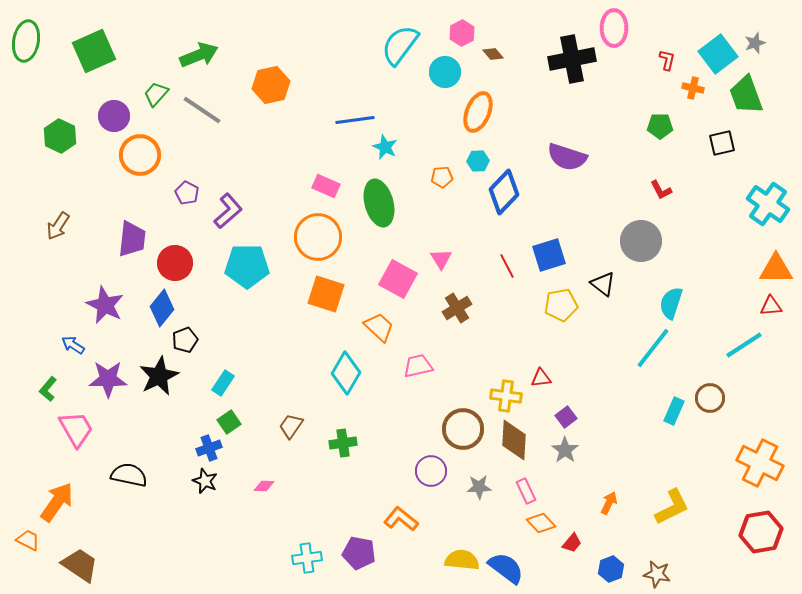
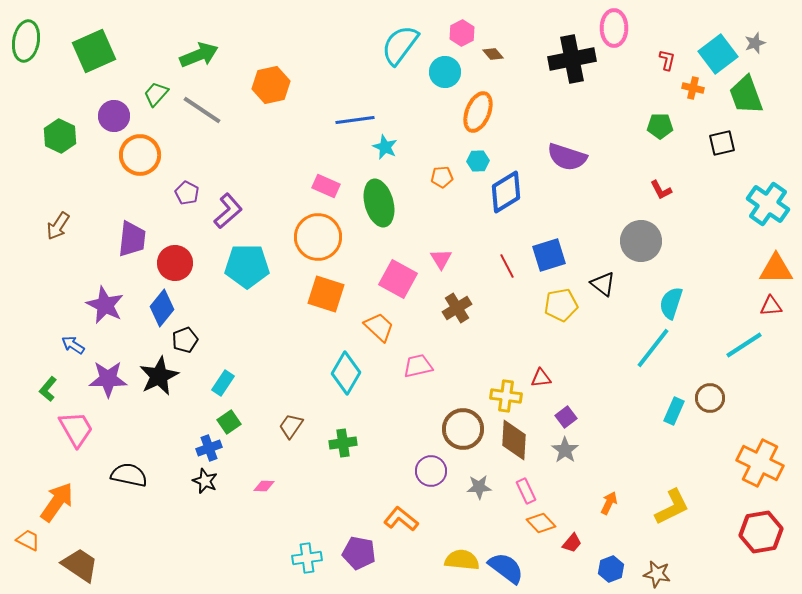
blue diamond at (504, 192): moved 2 px right; rotated 15 degrees clockwise
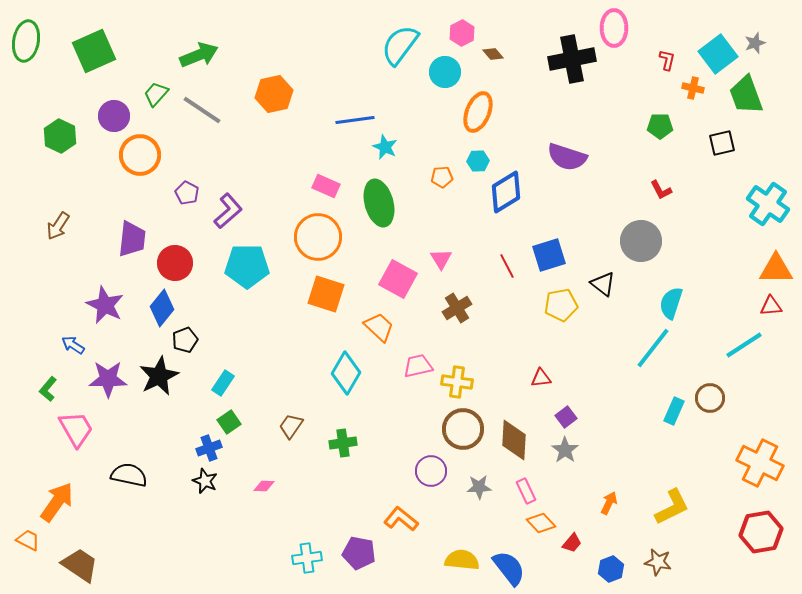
orange hexagon at (271, 85): moved 3 px right, 9 px down
yellow cross at (506, 396): moved 49 px left, 14 px up
blue semicircle at (506, 568): moved 3 px right; rotated 15 degrees clockwise
brown star at (657, 574): moved 1 px right, 12 px up
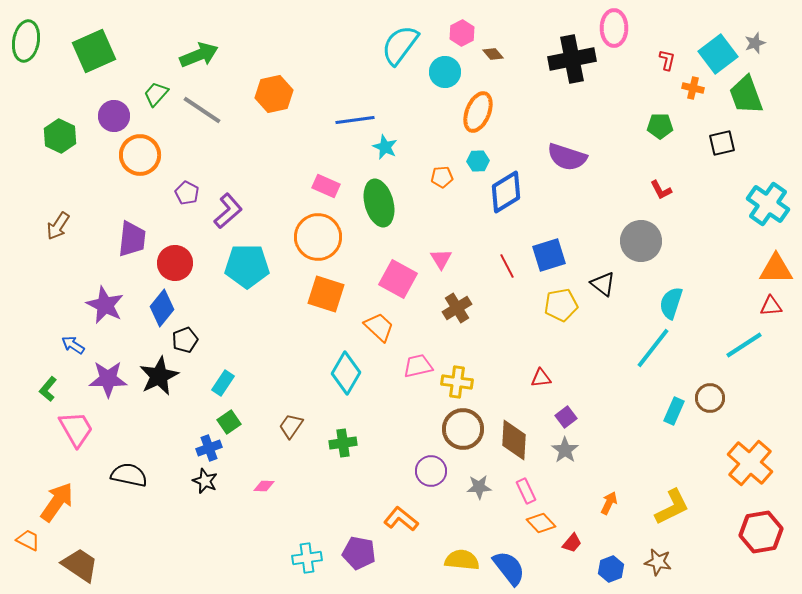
orange cross at (760, 463): moved 10 px left; rotated 15 degrees clockwise
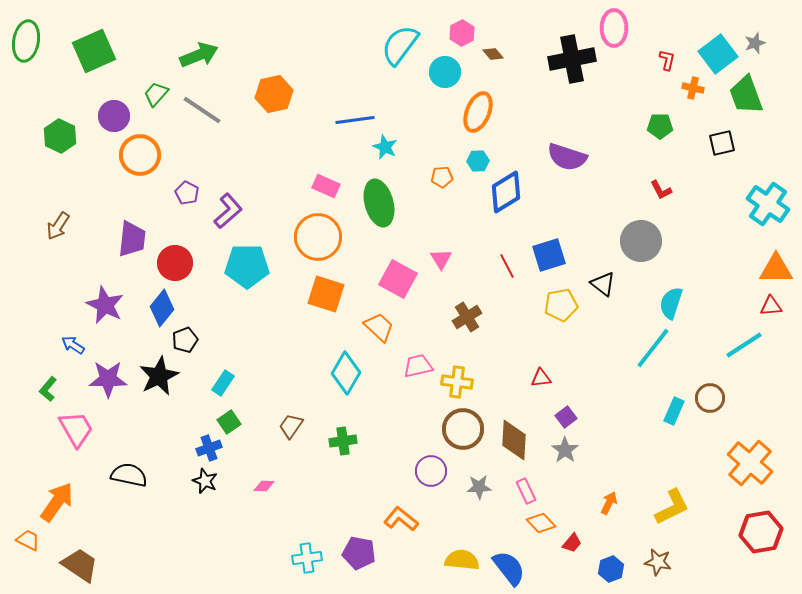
brown cross at (457, 308): moved 10 px right, 9 px down
green cross at (343, 443): moved 2 px up
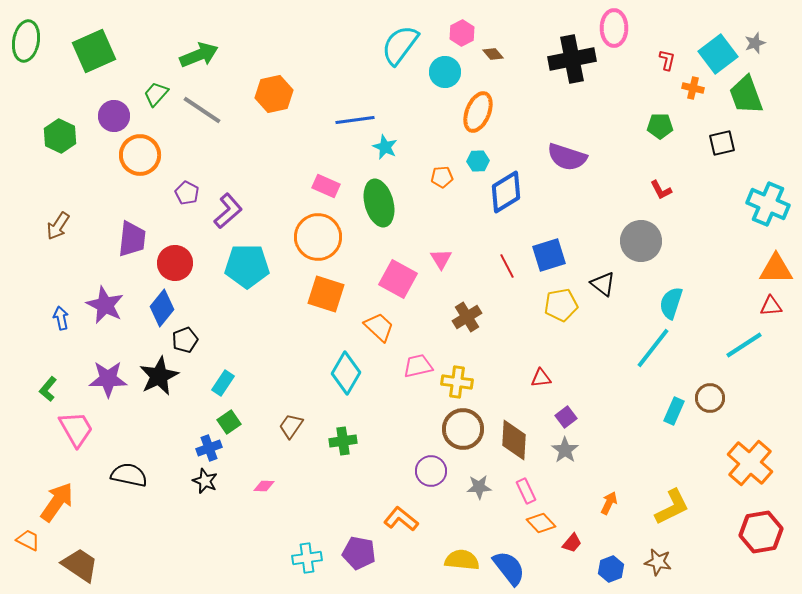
cyan cross at (768, 204): rotated 12 degrees counterclockwise
blue arrow at (73, 345): moved 12 px left, 27 px up; rotated 45 degrees clockwise
